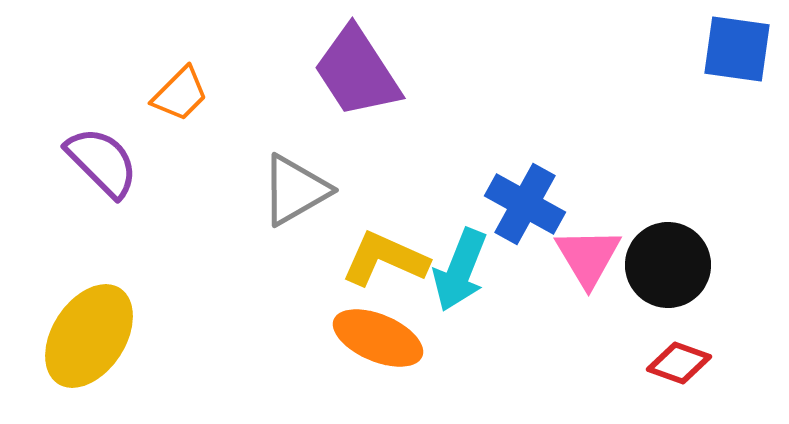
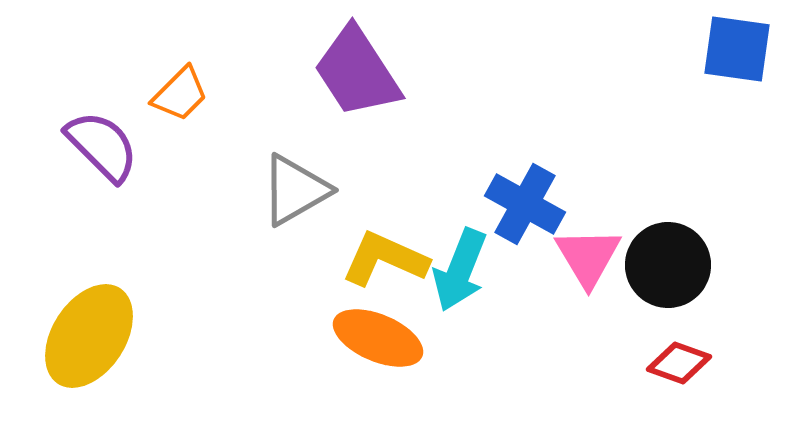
purple semicircle: moved 16 px up
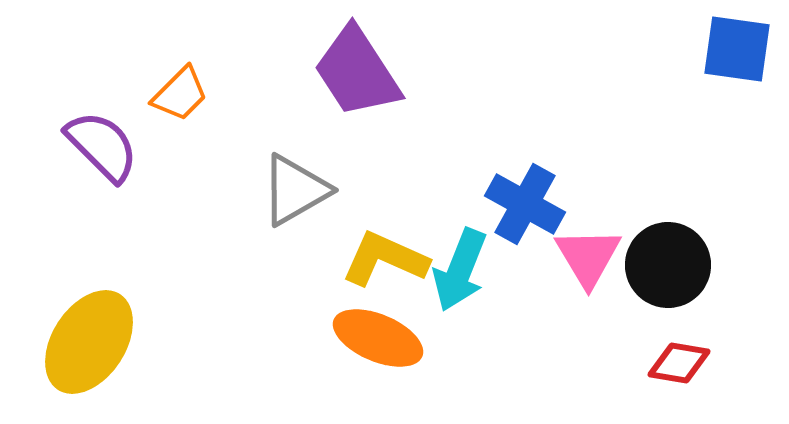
yellow ellipse: moved 6 px down
red diamond: rotated 10 degrees counterclockwise
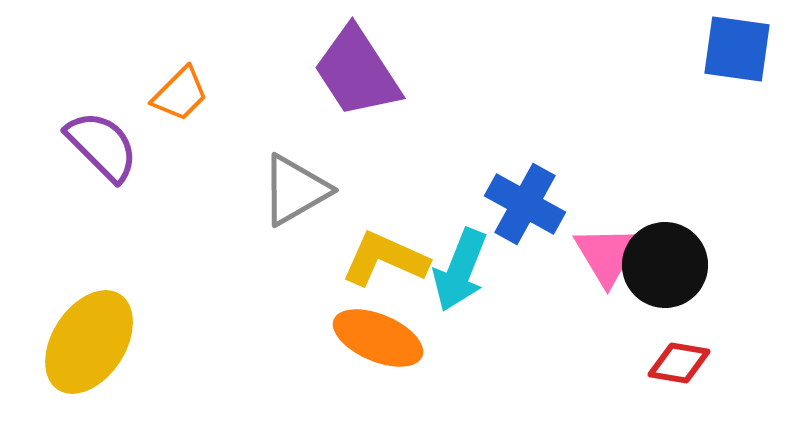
pink triangle: moved 19 px right, 2 px up
black circle: moved 3 px left
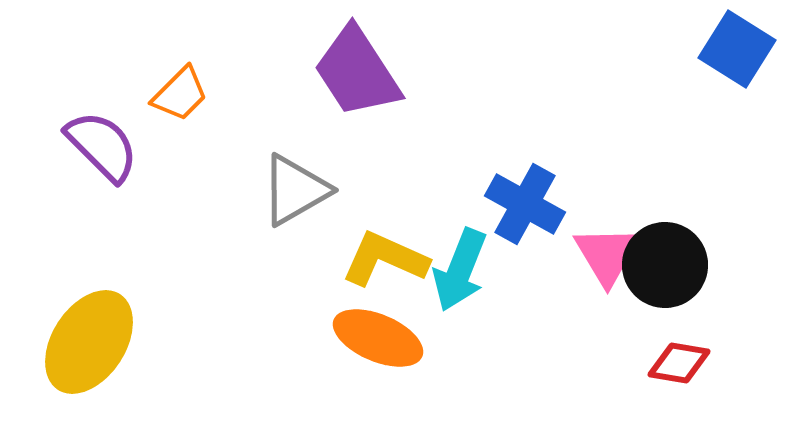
blue square: rotated 24 degrees clockwise
